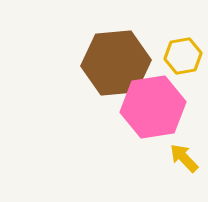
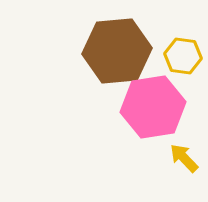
yellow hexagon: rotated 18 degrees clockwise
brown hexagon: moved 1 px right, 12 px up
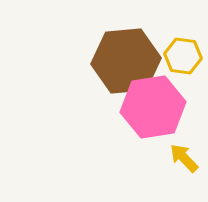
brown hexagon: moved 9 px right, 10 px down
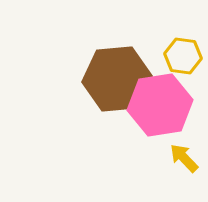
brown hexagon: moved 9 px left, 18 px down
pink hexagon: moved 7 px right, 2 px up
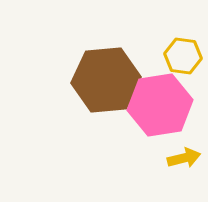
brown hexagon: moved 11 px left, 1 px down
yellow arrow: rotated 120 degrees clockwise
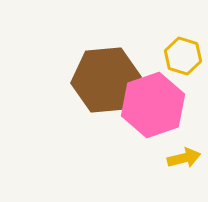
yellow hexagon: rotated 9 degrees clockwise
pink hexagon: moved 7 px left; rotated 10 degrees counterclockwise
